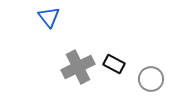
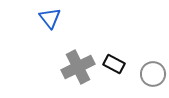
blue triangle: moved 1 px right, 1 px down
gray circle: moved 2 px right, 5 px up
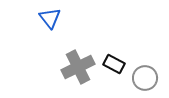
gray circle: moved 8 px left, 4 px down
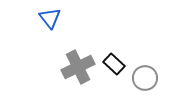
black rectangle: rotated 15 degrees clockwise
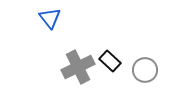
black rectangle: moved 4 px left, 3 px up
gray circle: moved 8 px up
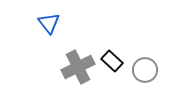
blue triangle: moved 1 px left, 5 px down
black rectangle: moved 2 px right
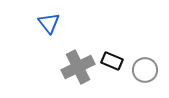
black rectangle: rotated 20 degrees counterclockwise
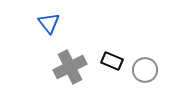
gray cross: moved 8 px left
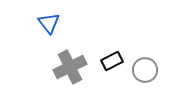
black rectangle: rotated 50 degrees counterclockwise
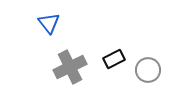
black rectangle: moved 2 px right, 2 px up
gray circle: moved 3 px right
